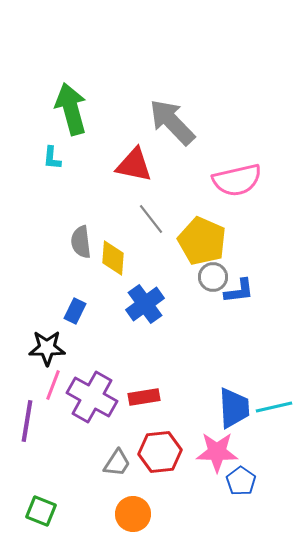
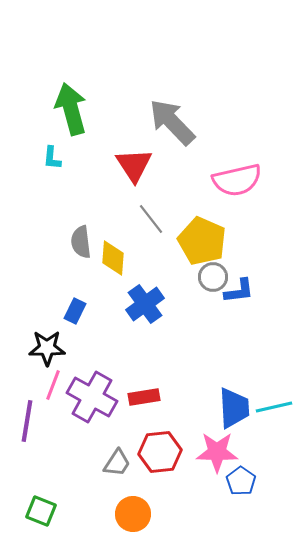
red triangle: rotated 45 degrees clockwise
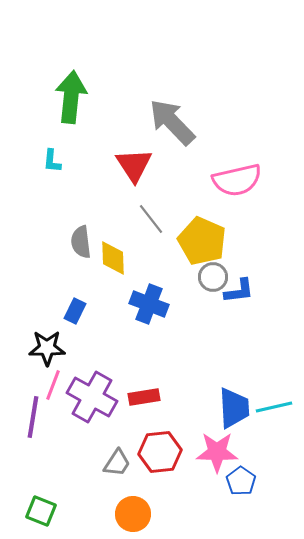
green arrow: moved 12 px up; rotated 21 degrees clockwise
cyan L-shape: moved 3 px down
yellow diamond: rotated 6 degrees counterclockwise
blue cross: moved 4 px right; rotated 33 degrees counterclockwise
purple line: moved 6 px right, 4 px up
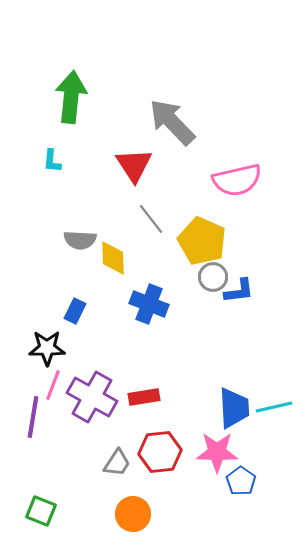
gray semicircle: moved 1 px left, 2 px up; rotated 80 degrees counterclockwise
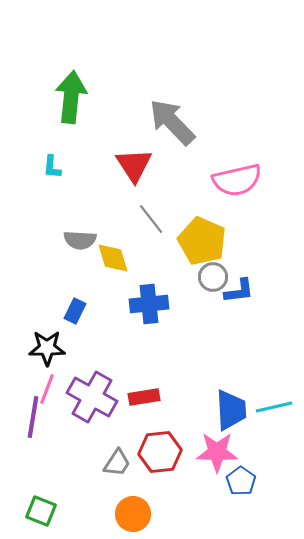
cyan L-shape: moved 6 px down
yellow diamond: rotated 15 degrees counterclockwise
blue cross: rotated 27 degrees counterclockwise
pink line: moved 6 px left, 4 px down
blue trapezoid: moved 3 px left, 2 px down
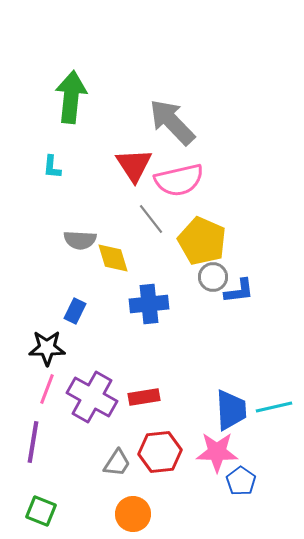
pink semicircle: moved 58 px left
purple line: moved 25 px down
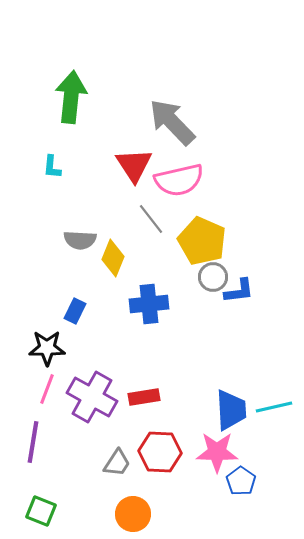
yellow diamond: rotated 39 degrees clockwise
red hexagon: rotated 9 degrees clockwise
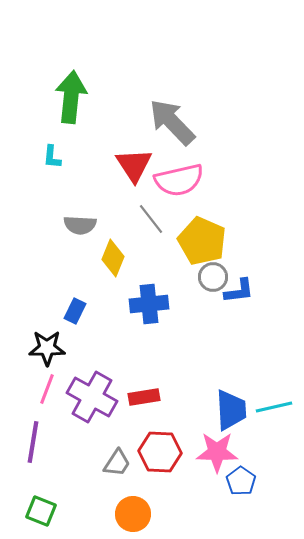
cyan L-shape: moved 10 px up
gray semicircle: moved 15 px up
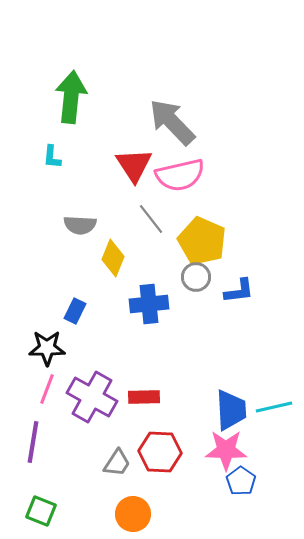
pink semicircle: moved 1 px right, 5 px up
gray circle: moved 17 px left
red rectangle: rotated 8 degrees clockwise
pink star: moved 9 px right, 2 px up
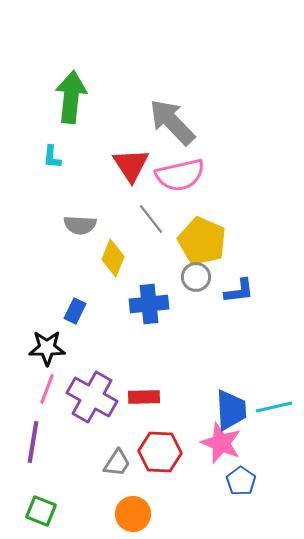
red triangle: moved 3 px left
pink star: moved 5 px left, 7 px up; rotated 21 degrees clockwise
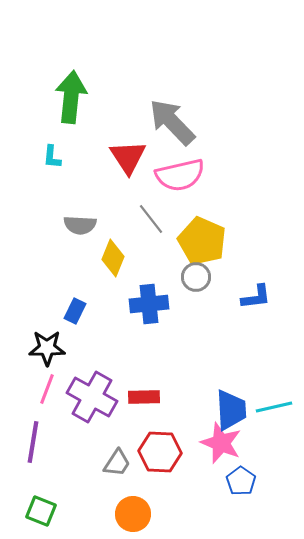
red triangle: moved 3 px left, 8 px up
blue L-shape: moved 17 px right, 6 px down
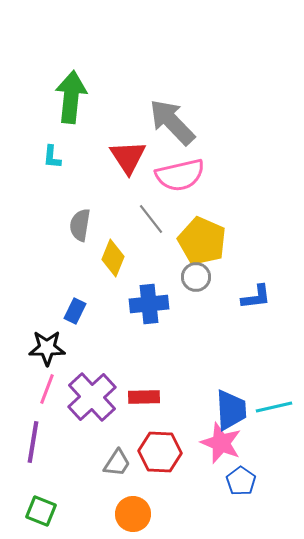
gray semicircle: rotated 96 degrees clockwise
purple cross: rotated 18 degrees clockwise
